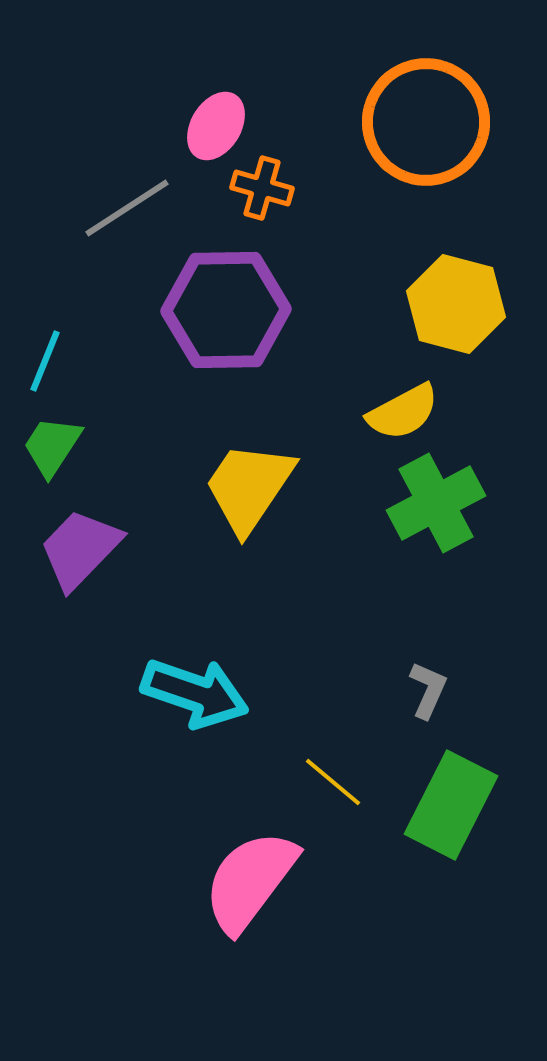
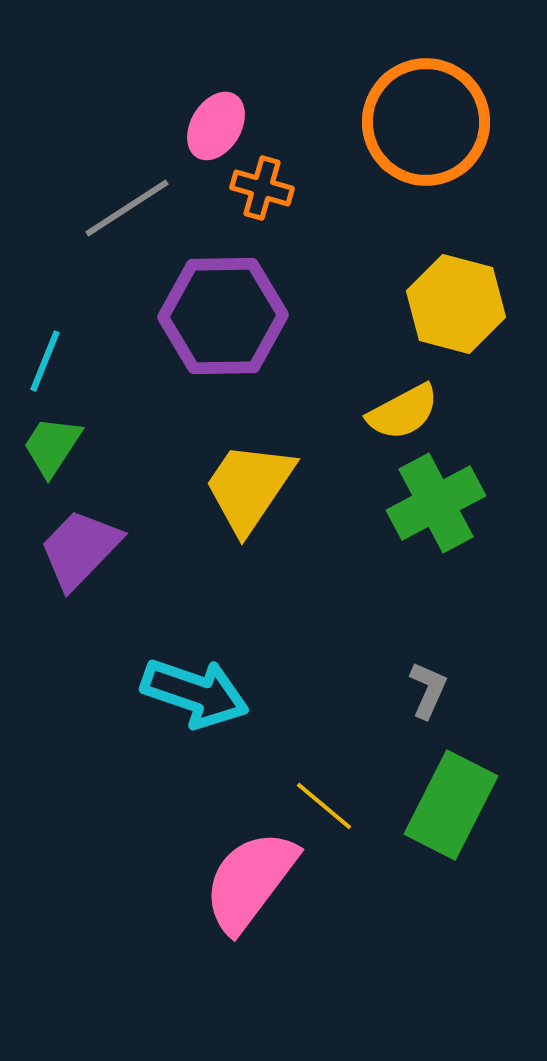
purple hexagon: moved 3 px left, 6 px down
yellow line: moved 9 px left, 24 px down
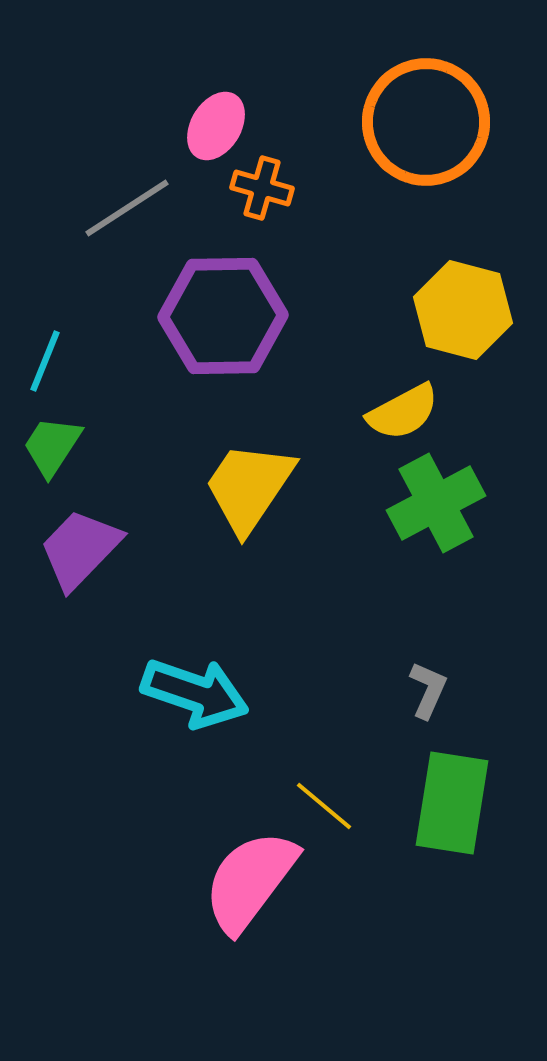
yellow hexagon: moved 7 px right, 6 px down
green rectangle: moved 1 px right, 2 px up; rotated 18 degrees counterclockwise
